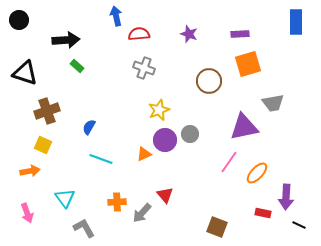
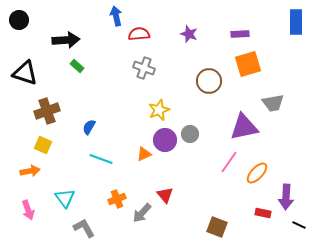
orange cross: moved 3 px up; rotated 18 degrees counterclockwise
pink arrow: moved 1 px right, 3 px up
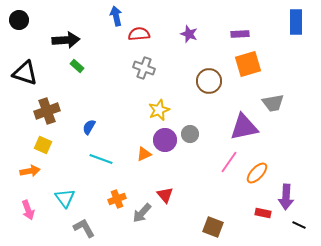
brown square: moved 4 px left
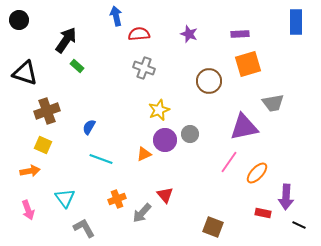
black arrow: rotated 52 degrees counterclockwise
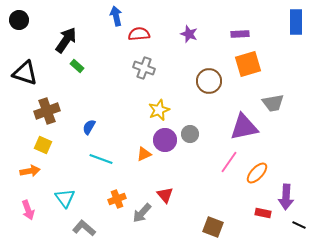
gray L-shape: rotated 20 degrees counterclockwise
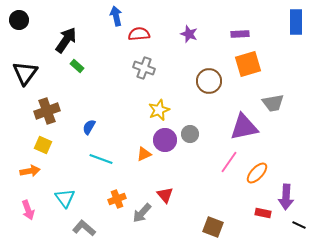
black triangle: rotated 48 degrees clockwise
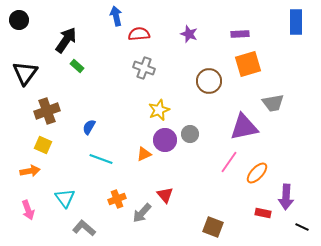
black line: moved 3 px right, 2 px down
